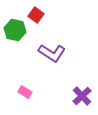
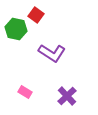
green hexagon: moved 1 px right, 1 px up
purple cross: moved 15 px left
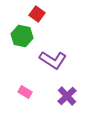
red square: moved 1 px right, 1 px up
green hexagon: moved 6 px right, 7 px down
purple L-shape: moved 1 px right, 7 px down
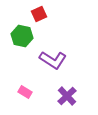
red square: moved 2 px right; rotated 28 degrees clockwise
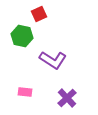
pink rectangle: rotated 24 degrees counterclockwise
purple cross: moved 2 px down
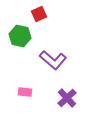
green hexagon: moved 2 px left
purple L-shape: rotated 8 degrees clockwise
